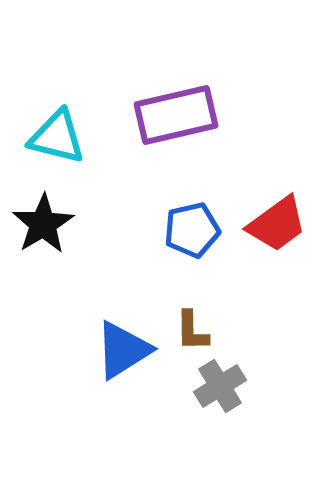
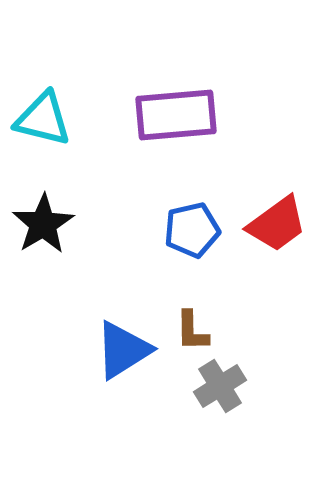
purple rectangle: rotated 8 degrees clockwise
cyan triangle: moved 14 px left, 18 px up
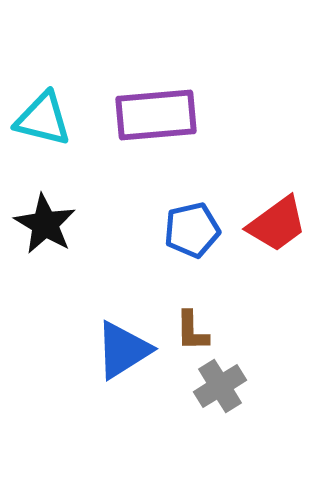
purple rectangle: moved 20 px left
black star: moved 2 px right; rotated 10 degrees counterclockwise
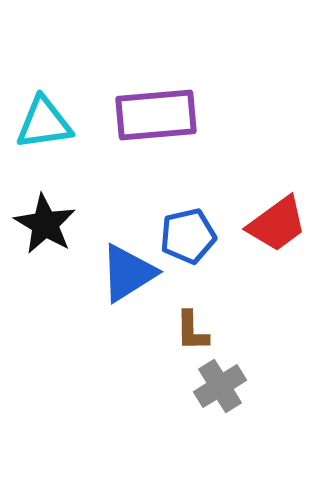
cyan triangle: moved 1 px right, 4 px down; rotated 22 degrees counterclockwise
blue pentagon: moved 4 px left, 6 px down
blue triangle: moved 5 px right, 77 px up
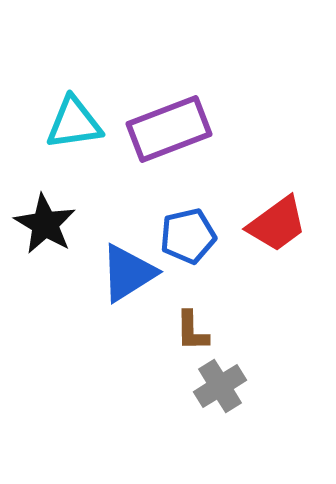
purple rectangle: moved 13 px right, 14 px down; rotated 16 degrees counterclockwise
cyan triangle: moved 30 px right
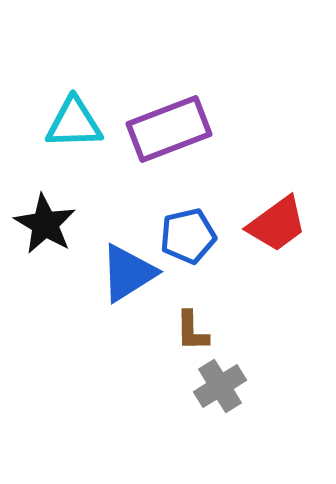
cyan triangle: rotated 6 degrees clockwise
